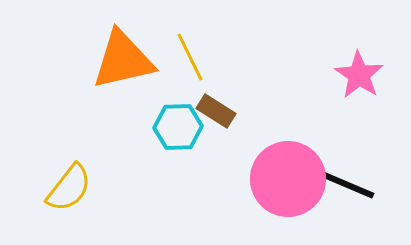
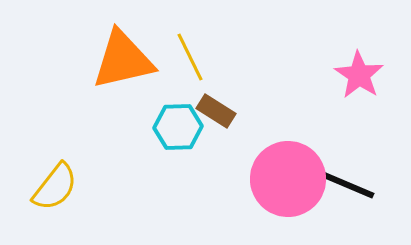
yellow semicircle: moved 14 px left, 1 px up
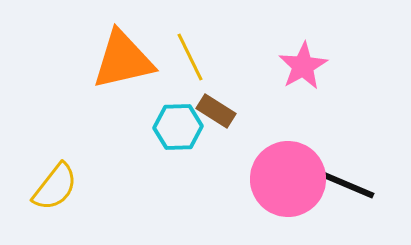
pink star: moved 56 px left, 9 px up; rotated 9 degrees clockwise
